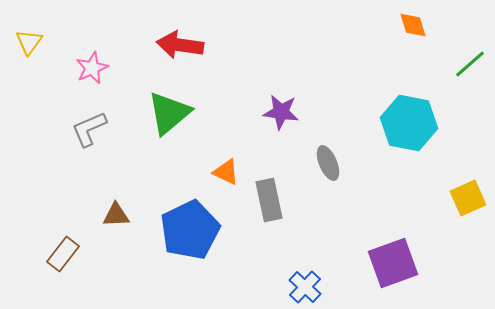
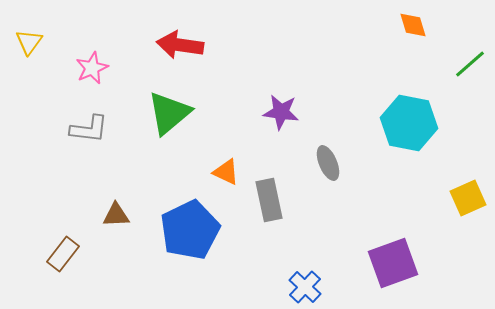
gray L-shape: rotated 150 degrees counterclockwise
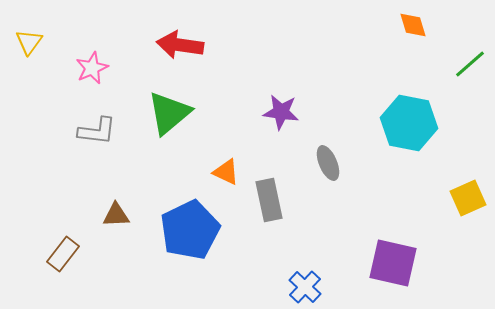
gray L-shape: moved 8 px right, 2 px down
purple square: rotated 33 degrees clockwise
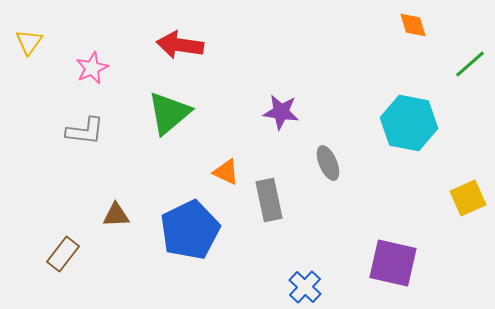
gray L-shape: moved 12 px left
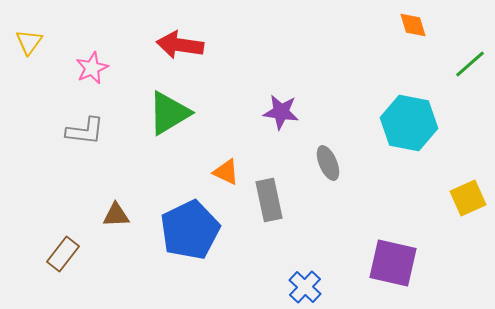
green triangle: rotated 9 degrees clockwise
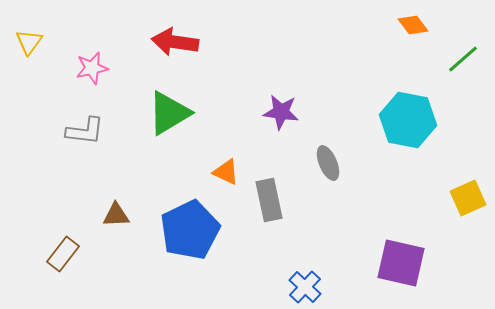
orange diamond: rotated 20 degrees counterclockwise
red arrow: moved 5 px left, 3 px up
green line: moved 7 px left, 5 px up
pink star: rotated 12 degrees clockwise
cyan hexagon: moved 1 px left, 3 px up
purple square: moved 8 px right
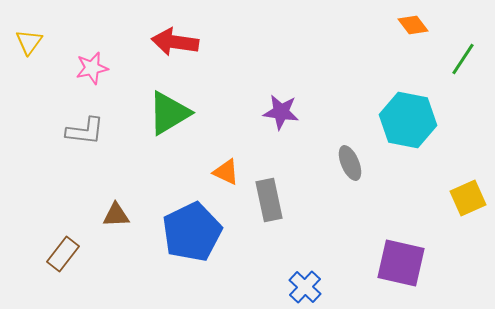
green line: rotated 16 degrees counterclockwise
gray ellipse: moved 22 px right
blue pentagon: moved 2 px right, 2 px down
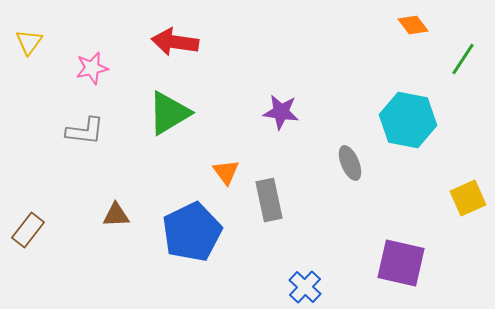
orange triangle: rotated 28 degrees clockwise
brown rectangle: moved 35 px left, 24 px up
